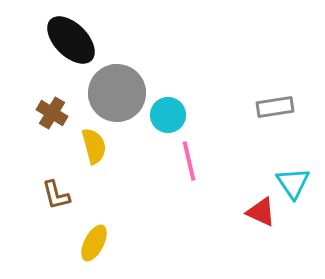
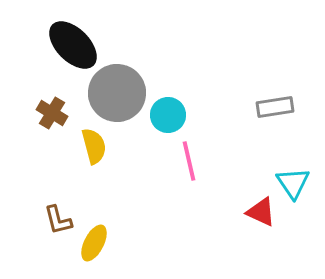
black ellipse: moved 2 px right, 5 px down
brown L-shape: moved 2 px right, 25 px down
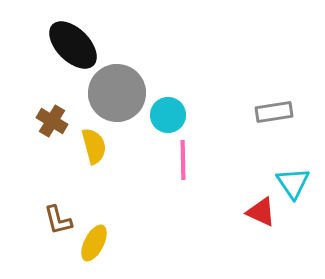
gray rectangle: moved 1 px left, 5 px down
brown cross: moved 8 px down
pink line: moved 6 px left, 1 px up; rotated 12 degrees clockwise
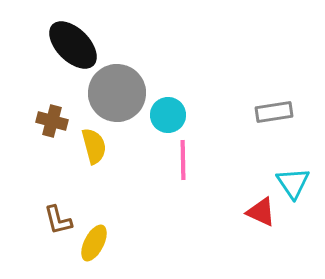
brown cross: rotated 16 degrees counterclockwise
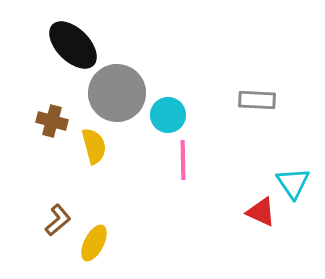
gray rectangle: moved 17 px left, 12 px up; rotated 12 degrees clockwise
brown L-shape: rotated 116 degrees counterclockwise
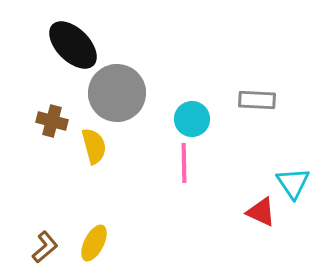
cyan circle: moved 24 px right, 4 px down
pink line: moved 1 px right, 3 px down
brown L-shape: moved 13 px left, 27 px down
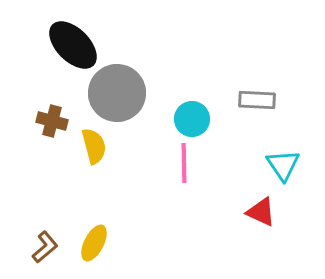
cyan triangle: moved 10 px left, 18 px up
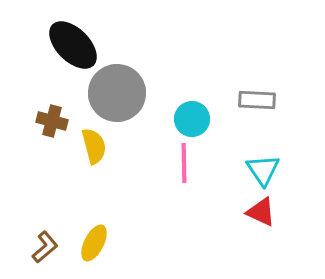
cyan triangle: moved 20 px left, 5 px down
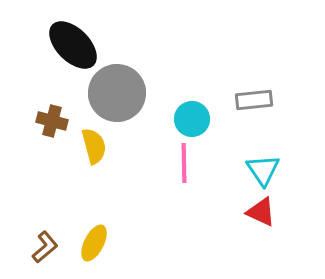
gray rectangle: moved 3 px left; rotated 9 degrees counterclockwise
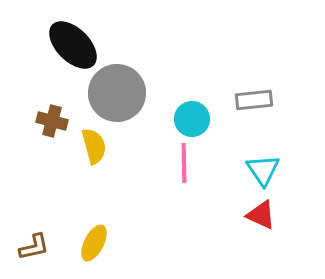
red triangle: moved 3 px down
brown L-shape: moved 11 px left; rotated 28 degrees clockwise
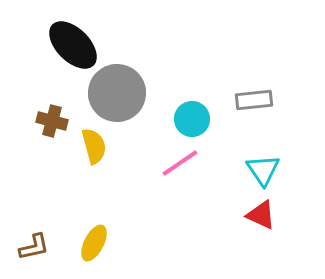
pink line: moved 4 px left; rotated 57 degrees clockwise
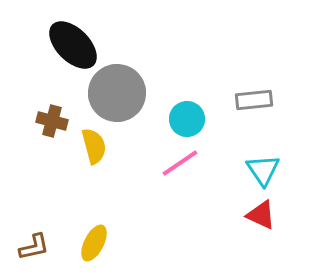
cyan circle: moved 5 px left
